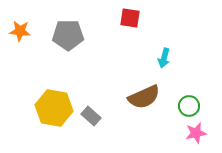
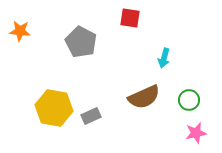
gray pentagon: moved 13 px right, 7 px down; rotated 28 degrees clockwise
green circle: moved 6 px up
gray rectangle: rotated 66 degrees counterclockwise
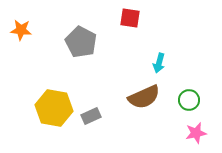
orange star: moved 1 px right, 1 px up
cyan arrow: moved 5 px left, 5 px down
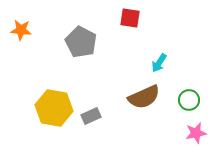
cyan arrow: rotated 18 degrees clockwise
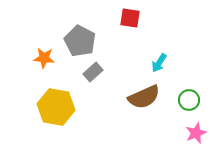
orange star: moved 23 px right, 28 px down
gray pentagon: moved 1 px left, 1 px up
yellow hexagon: moved 2 px right, 1 px up
gray rectangle: moved 2 px right, 44 px up; rotated 18 degrees counterclockwise
pink star: rotated 10 degrees counterclockwise
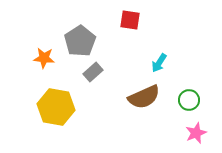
red square: moved 2 px down
gray pentagon: rotated 12 degrees clockwise
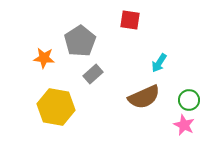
gray rectangle: moved 2 px down
pink star: moved 12 px left, 8 px up; rotated 25 degrees counterclockwise
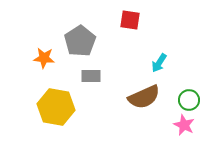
gray rectangle: moved 2 px left, 2 px down; rotated 42 degrees clockwise
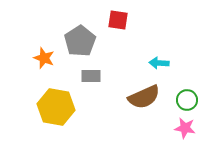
red square: moved 12 px left
orange star: rotated 15 degrees clockwise
cyan arrow: rotated 60 degrees clockwise
green circle: moved 2 px left
pink star: moved 1 px right, 3 px down; rotated 15 degrees counterclockwise
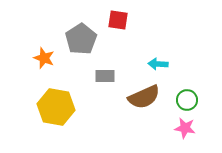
gray pentagon: moved 1 px right, 2 px up
cyan arrow: moved 1 px left, 1 px down
gray rectangle: moved 14 px right
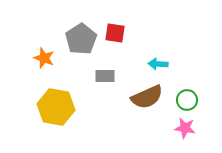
red square: moved 3 px left, 13 px down
brown semicircle: moved 3 px right
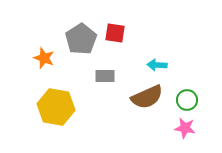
cyan arrow: moved 1 px left, 1 px down
